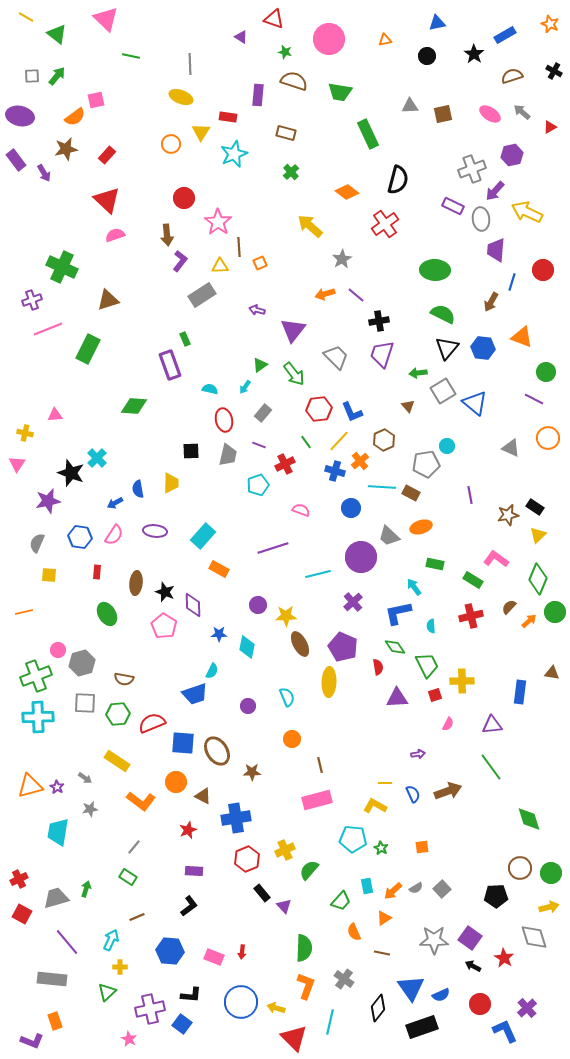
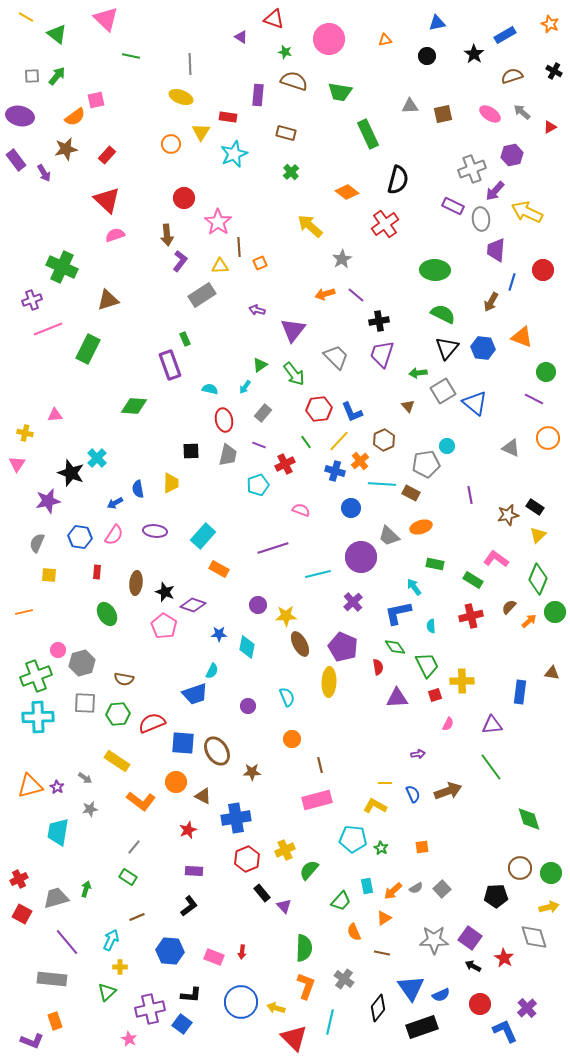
cyan line at (382, 487): moved 3 px up
purple diamond at (193, 605): rotated 70 degrees counterclockwise
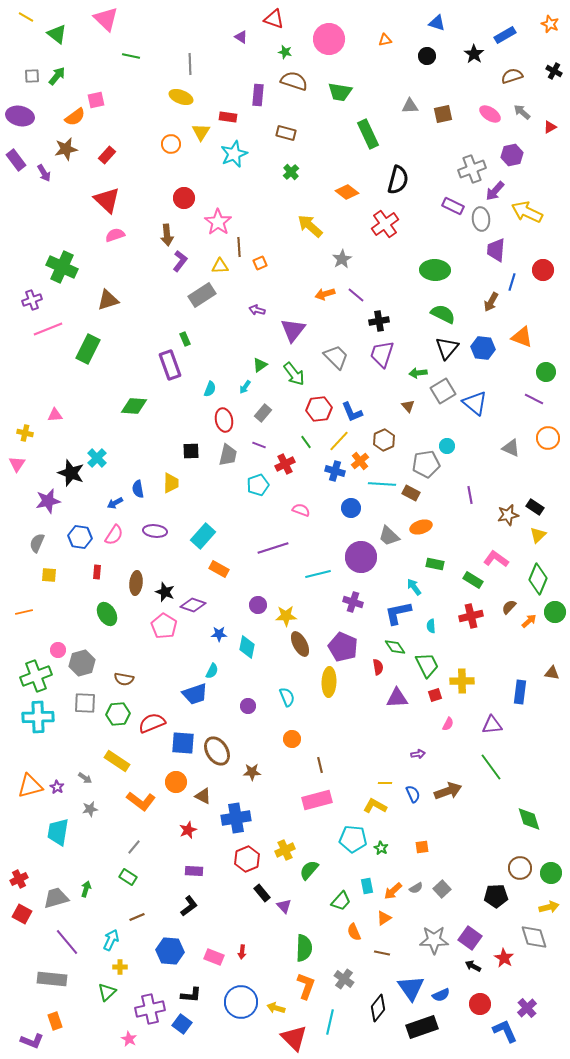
blue triangle at (437, 23): rotated 30 degrees clockwise
cyan semicircle at (210, 389): rotated 98 degrees clockwise
purple cross at (353, 602): rotated 30 degrees counterclockwise
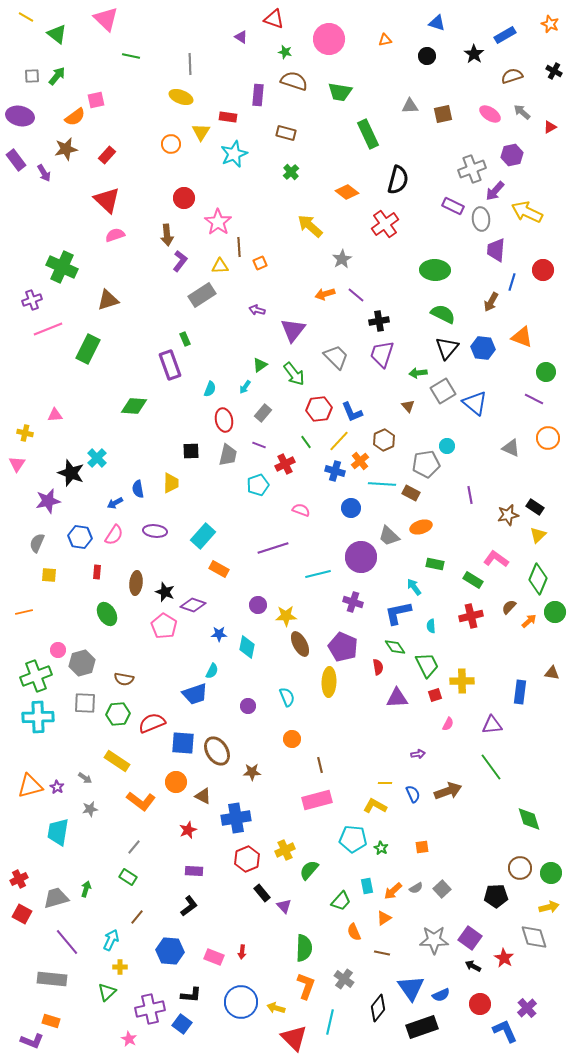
brown line at (137, 917): rotated 28 degrees counterclockwise
orange rectangle at (55, 1021): moved 4 px left; rotated 54 degrees counterclockwise
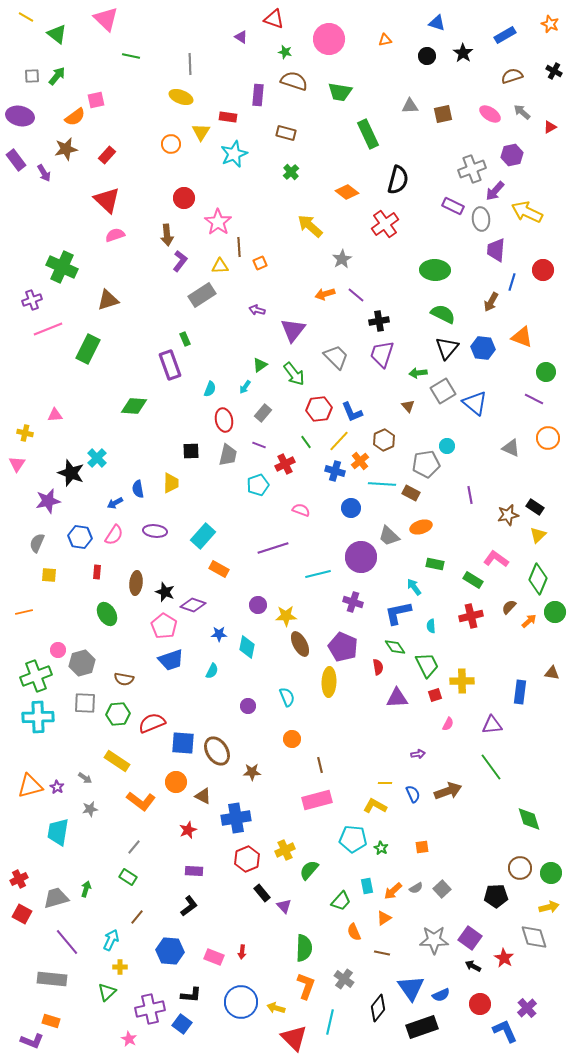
black star at (474, 54): moved 11 px left, 1 px up
blue trapezoid at (195, 694): moved 24 px left, 34 px up
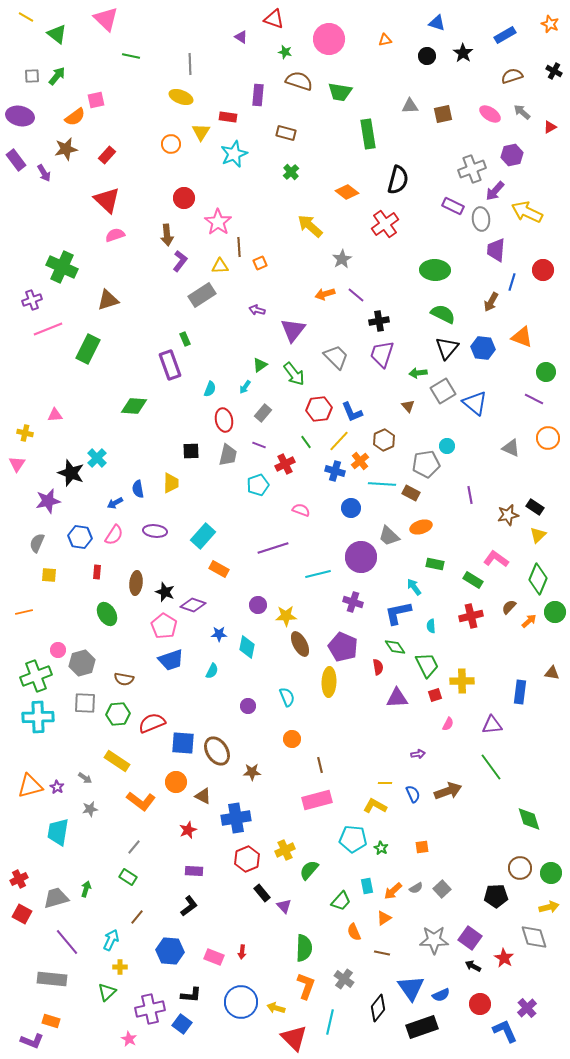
brown semicircle at (294, 81): moved 5 px right
green rectangle at (368, 134): rotated 16 degrees clockwise
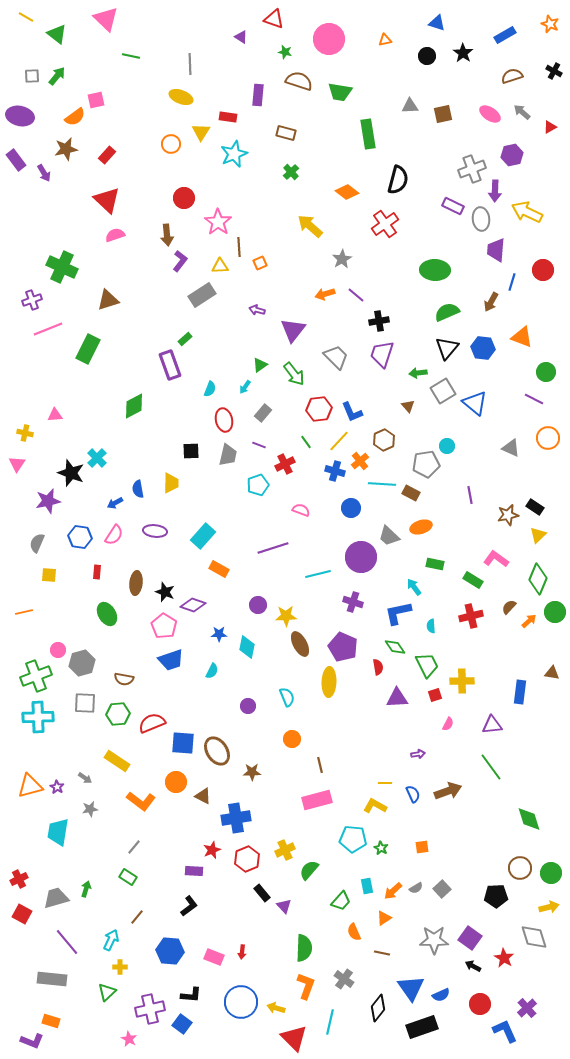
purple arrow at (495, 191): rotated 40 degrees counterclockwise
green semicircle at (443, 314): moved 4 px right, 2 px up; rotated 50 degrees counterclockwise
green rectangle at (185, 339): rotated 72 degrees clockwise
green diamond at (134, 406): rotated 32 degrees counterclockwise
red star at (188, 830): moved 24 px right, 20 px down
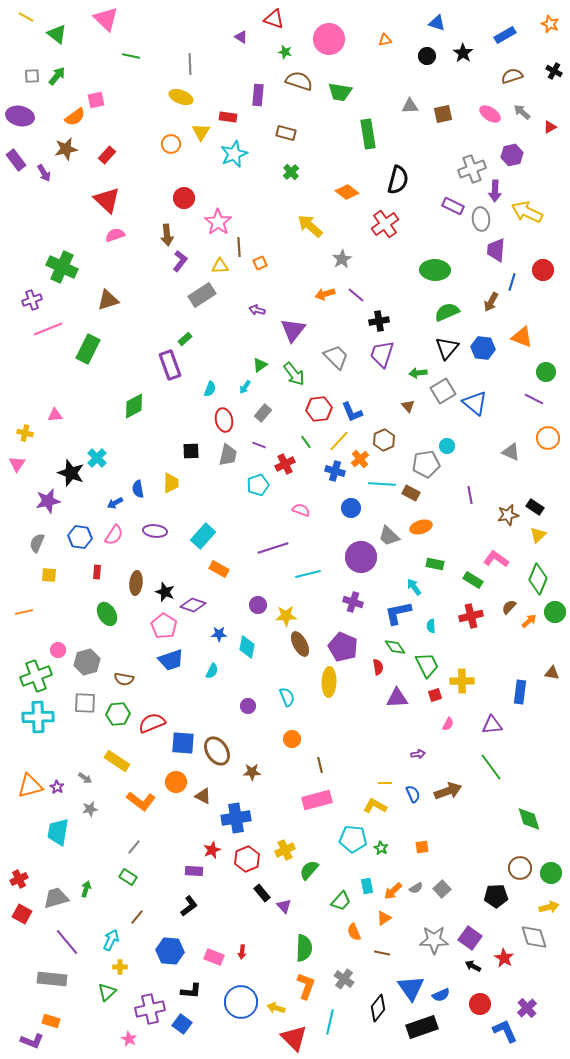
gray triangle at (511, 448): moved 4 px down
orange cross at (360, 461): moved 2 px up
cyan line at (318, 574): moved 10 px left
gray hexagon at (82, 663): moved 5 px right, 1 px up
black L-shape at (191, 995): moved 4 px up
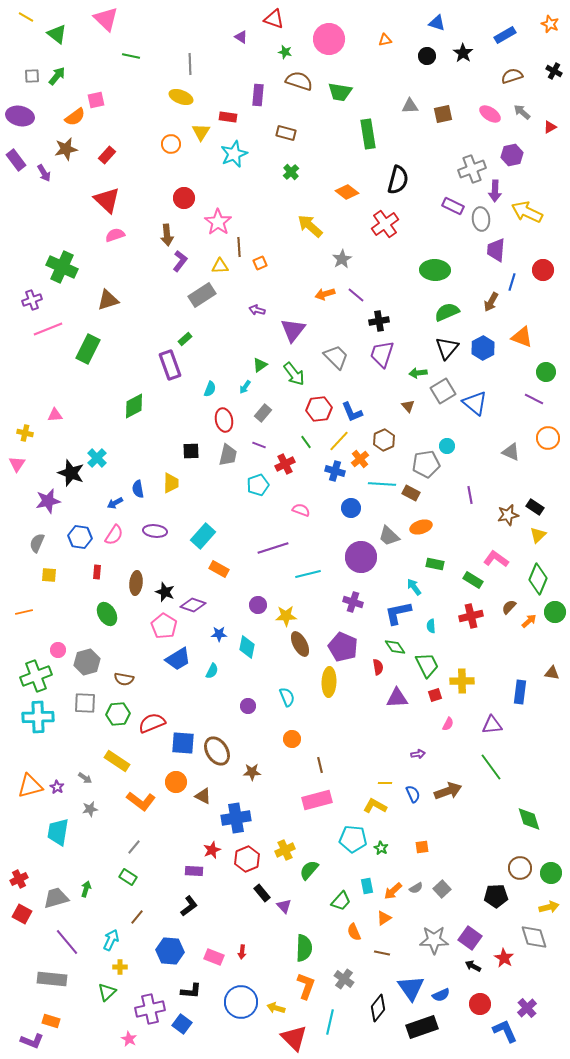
blue hexagon at (483, 348): rotated 25 degrees clockwise
blue trapezoid at (171, 660): moved 7 px right, 1 px up; rotated 12 degrees counterclockwise
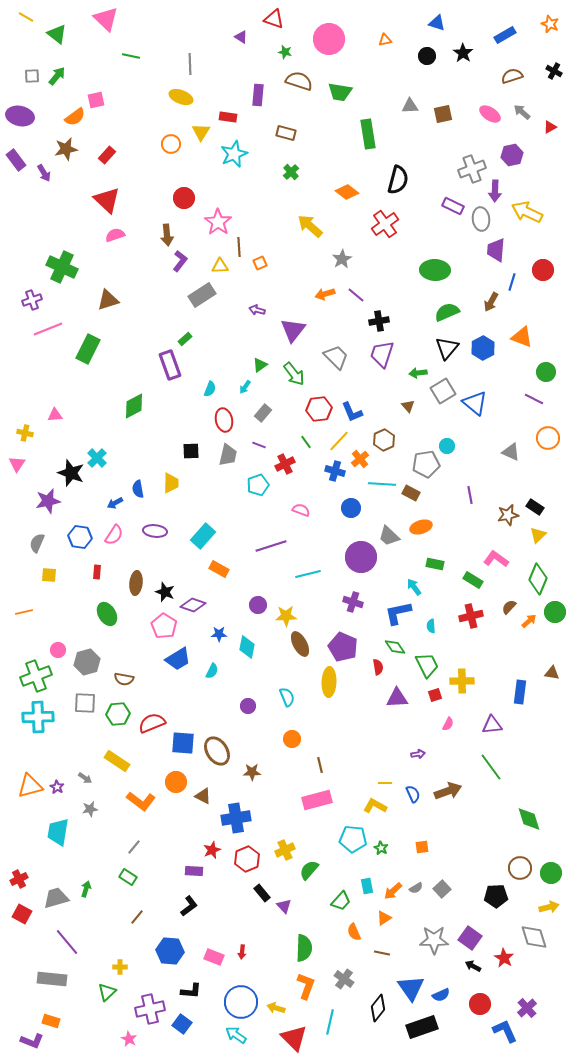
purple line at (273, 548): moved 2 px left, 2 px up
cyan arrow at (111, 940): moved 125 px right, 95 px down; rotated 80 degrees counterclockwise
